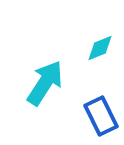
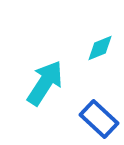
blue rectangle: moved 2 px left, 3 px down; rotated 21 degrees counterclockwise
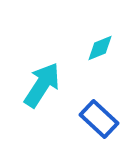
cyan arrow: moved 3 px left, 2 px down
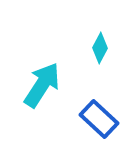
cyan diamond: rotated 40 degrees counterclockwise
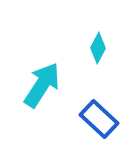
cyan diamond: moved 2 px left
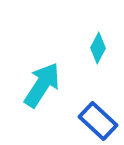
blue rectangle: moved 1 px left, 2 px down
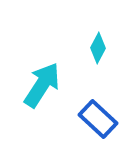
blue rectangle: moved 2 px up
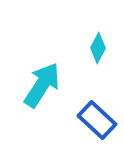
blue rectangle: moved 1 px left, 1 px down
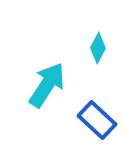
cyan arrow: moved 5 px right
